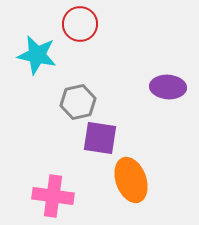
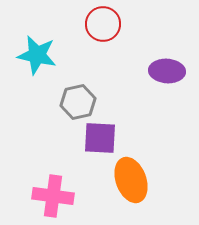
red circle: moved 23 px right
purple ellipse: moved 1 px left, 16 px up
purple square: rotated 6 degrees counterclockwise
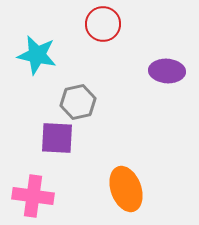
purple square: moved 43 px left
orange ellipse: moved 5 px left, 9 px down
pink cross: moved 20 px left
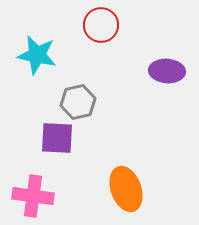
red circle: moved 2 px left, 1 px down
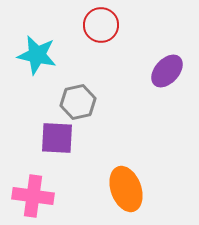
purple ellipse: rotated 52 degrees counterclockwise
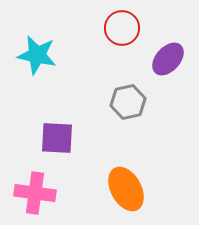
red circle: moved 21 px right, 3 px down
purple ellipse: moved 1 px right, 12 px up
gray hexagon: moved 50 px right
orange ellipse: rotated 9 degrees counterclockwise
pink cross: moved 2 px right, 3 px up
